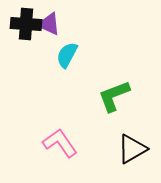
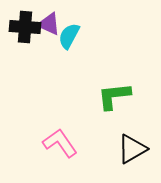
black cross: moved 1 px left, 3 px down
cyan semicircle: moved 2 px right, 19 px up
green L-shape: rotated 15 degrees clockwise
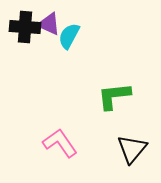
black triangle: rotated 20 degrees counterclockwise
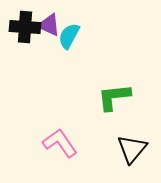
purple triangle: moved 1 px down
green L-shape: moved 1 px down
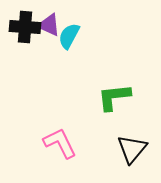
pink L-shape: rotated 9 degrees clockwise
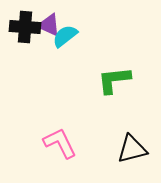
cyan semicircle: moved 4 px left; rotated 24 degrees clockwise
green L-shape: moved 17 px up
black triangle: rotated 36 degrees clockwise
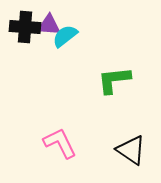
purple triangle: rotated 20 degrees counterclockwise
black triangle: moved 1 px left, 1 px down; rotated 48 degrees clockwise
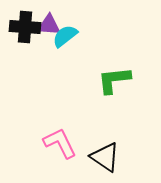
black triangle: moved 26 px left, 7 px down
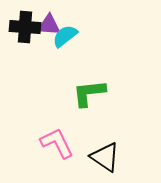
green L-shape: moved 25 px left, 13 px down
pink L-shape: moved 3 px left
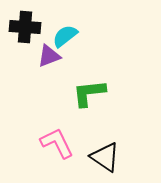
purple triangle: moved 31 px down; rotated 25 degrees counterclockwise
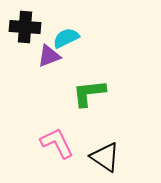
cyan semicircle: moved 1 px right, 2 px down; rotated 12 degrees clockwise
